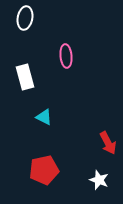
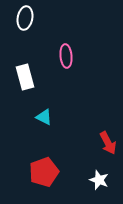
red pentagon: moved 2 px down; rotated 8 degrees counterclockwise
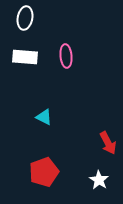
white rectangle: moved 20 px up; rotated 70 degrees counterclockwise
white star: rotated 12 degrees clockwise
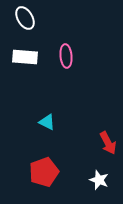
white ellipse: rotated 40 degrees counterclockwise
cyan triangle: moved 3 px right, 5 px down
white star: rotated 12 degrees counterclockwise
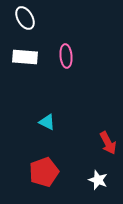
white star: moved 1 px left
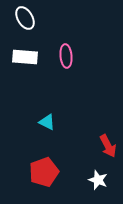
red arrow: moved 3 px down
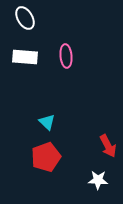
cyan triangle: rotated 18 degrees clockwise
red pentagon: moved 2 px right, 15 px up
white star: rotated 18 degrees counterclockwise
